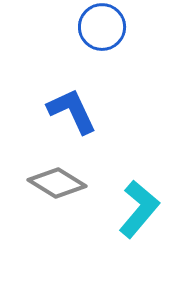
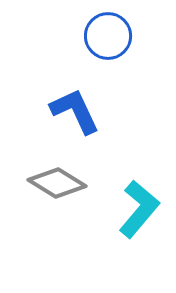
blue circle: moved 6 px right, 9 px down
blue L-shape: moved 3 px right
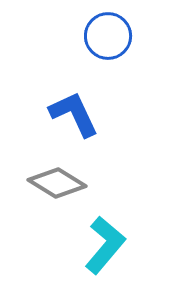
blue L-shape: moved 1 px left, 3 px down
cyan L-shape: moved 34 px left, 36 px down
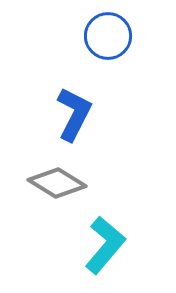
blue L-shape: rotated 52 degrees clockwise
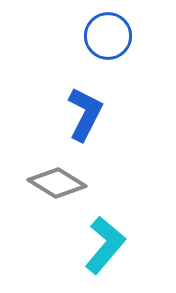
blue L-shape: moved 11 px right
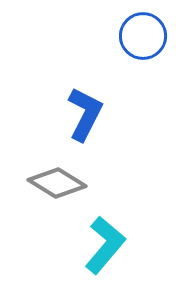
blue circle: moved 35 px right
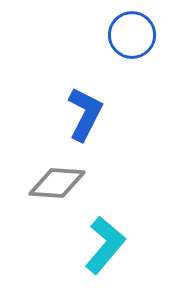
blue circle: moved 11 px left, 1 px up
gray diamond: rotated 28 degrees counterclockwise
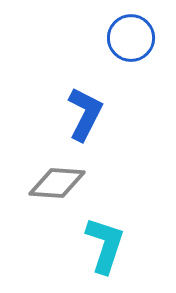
blue circle: moved 1 px left, 3 px down
cyan L-shape: rotated 22 degrees counterclockwise
